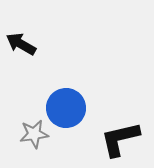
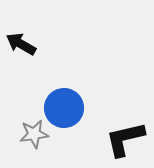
blue circle: moved 2 px left
black L-shape: moved 5 px right
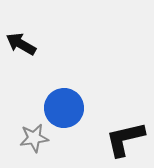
gray star: moved 4 px down
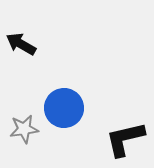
gray star: moved 10 px left, 9 px up
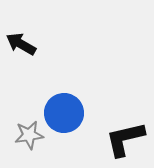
blue circle: moved 5 px down
gray star: moved 5 px right, 6 px down
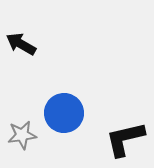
gray star: moved 7 px left
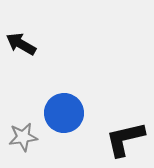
gray star: moved 1 px right, 2 px down
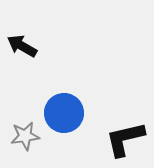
black arrow: moved 1 px right, 2 px down
gray star: moved 2 px right, 1 px up
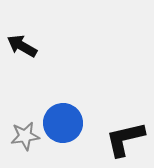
blue circle: moved 1 px left, 10 px down
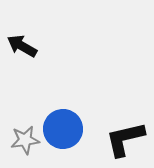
blue circle: moved 6 px down
gray star: moved 4 px down
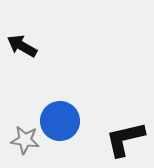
blue circle: moved 3 px left, 8 px up
gray star: rotated 16 degrees clockwise
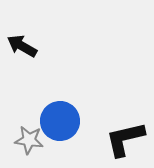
gray star: moved 4 px right
